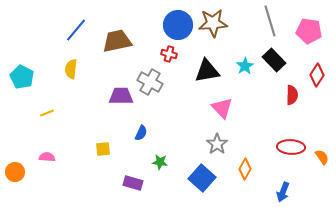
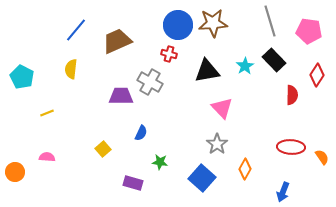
brown trapezoid: rotated 12 degrees counterclockwise
yellow square: rotated 35 degrees counterclockwise
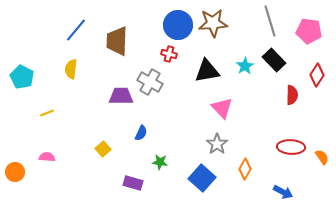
brown trapezoid: rotated 64 degrees counterclockwise
blue arrow: rotated 84 degrees counterclockwise
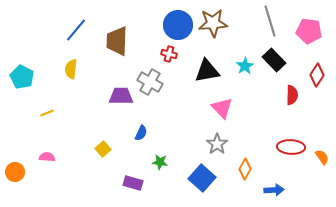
blue arrow: moved 9 px left, 2 px up; rotated 30 degrees counterclockwise
